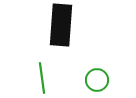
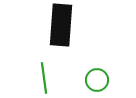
green line: moved 2 px right
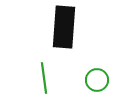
black rectangle: moved 3 px right, 2 px down
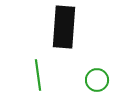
green line: moved 6 px left, 3 px up
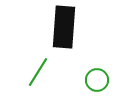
green line: moved 3 px up; rotated 40 degrees clockwise
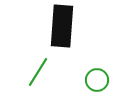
black rectangle: moved 2 px left, 1 px up
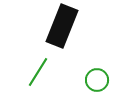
black rectangle: rotated 18 degrees clockwise
